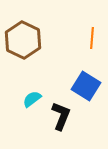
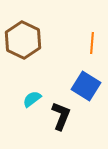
orange line: moved 5 px down
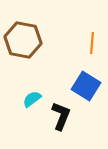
brown hexagon: rotated 15 degrees counterclockwise
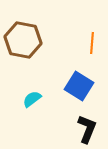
blue square: moved 7 px left
black L-shape: moved 26 px right, 13 px down
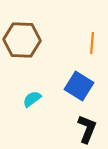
brown hexagon: moved 1 px left; rotated 9 degrees counterclockwise
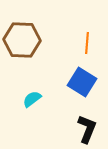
orange line: moved 5 px left
blue square: moved 3 px right, 4 px up
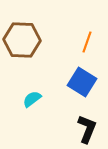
orange line: moved 1 px up; rotated 15 degrees clockwise
